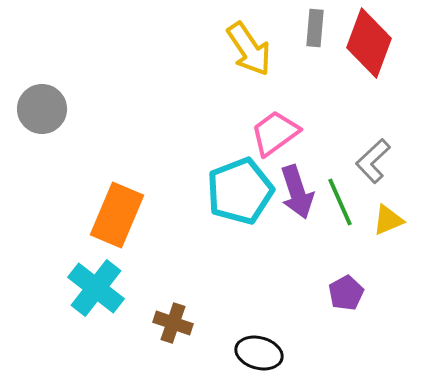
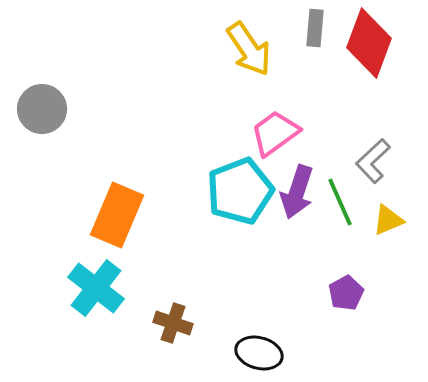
purple arrow: rotated 36 degrees clockwise
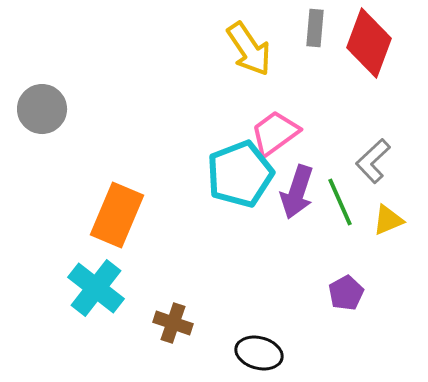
cyan pentagon: moved 17 px up
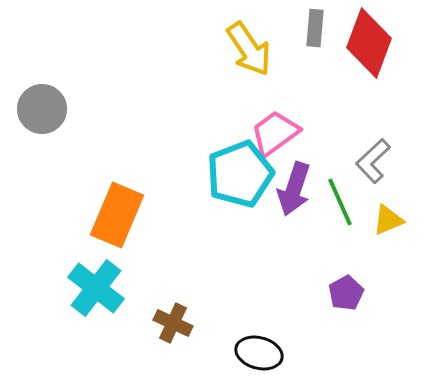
purple arrow: moved 3 px left, 3 px up
brown cross: rotated 6 degrees clockwise
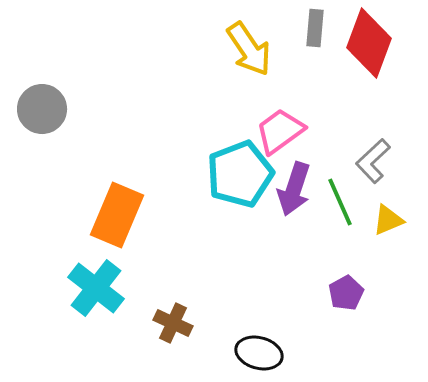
pink trapezoid: moved 5 px right, 2 px up
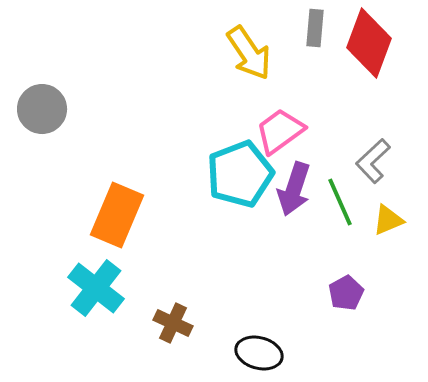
yellow arrow: moved 4 px down
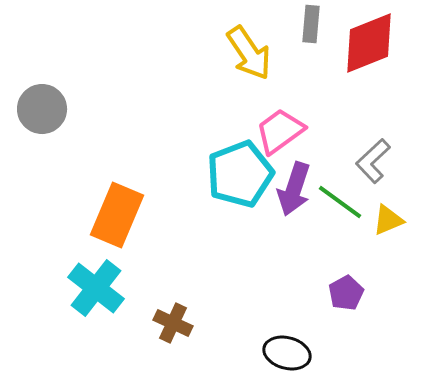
gray rectangle: moved 4 px left, 4 px up
red diamond: rotated 48 degrees clockwise
green line: rotated 30 degrees counterclockwise
black ellipse: moved 28 px right
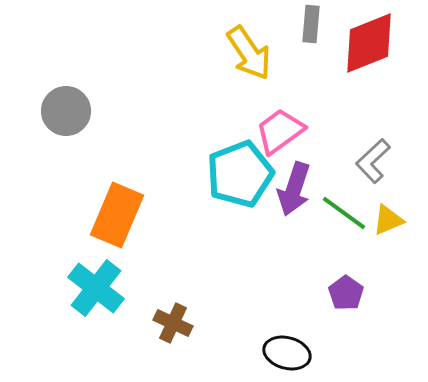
gray circle: moved 24 px right, 2 px down
green line: moved 4 px right, 11 px down
purple pentagon: rotated 8 degrees counterclockwise
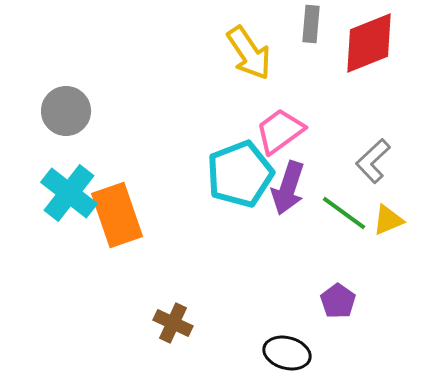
purple arrow: moved 6 px left, 1 px up
orange rectangle: rotated 42 degrees counterclockwise
cyan cross: moved 27 px left, 95 px up
purple pentagon: moved 8 px left, 8 px down
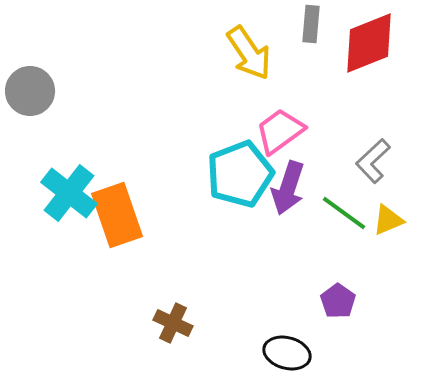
gray circle: moved 36 px left, 20 px up
